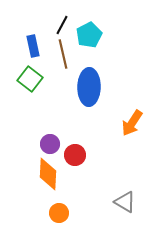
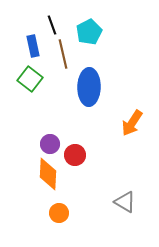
black line: moved 10 px left; rotated 48 degrees counterclockwise
cyan pentagon: moved 3 px up
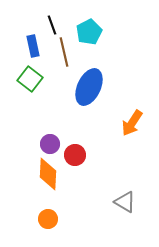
brown line: moved 1 px right, 2 px up
blue ellipse: rotated 24 degrees clockwise
orange circle: moved 11 px left, 6 px down
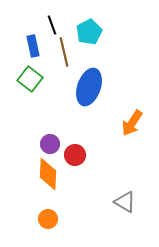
blue ellipse: rotated 6 degrees counterclockwise
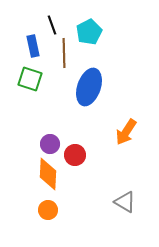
brown line: moved 1 px down; rotated 12 degrees clockwise
green square: rotated 20 degrees counterclockwise
orange arrow: moved 6 px left, 9 px down
orange circle: moved 9 px up
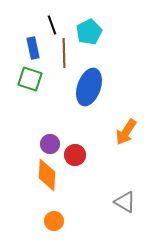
blue rectangle: moved 2 px down
orange diamond: moved 1 px left, 1 px down
orange circle: moved 6 px right, 11 px down
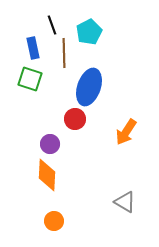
red circle: moved 36 px up
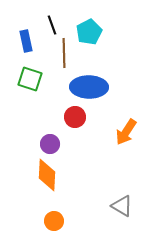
blue rectangle: moved 7 px left, 7 px up
blue ellipse: rotated 72 degrees clockwise
red circle: moved 2 px up
gray triangle: moved 3 px left, 4 px down
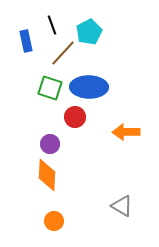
brown line: moved 1 px left; rotated 44 degrees clockwise
green square: moved 20 px right, 9 px down
orange arrow: rotated 56 degrees clockwise
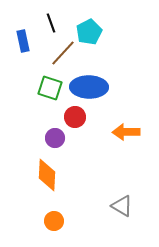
black line: moved 1 px left, 2 px up
blue rectangle: moved 3 px left
purple circle: moved 5 px right, 6 px up
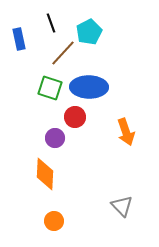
blue rectangle: moved 4 px left, 2 px up
orange arrow: rotated 108 degrees counterclockwise
orange diamond: moved 2 px left, 1 px up
gray triangle: rotated 15 degrees clockwise
